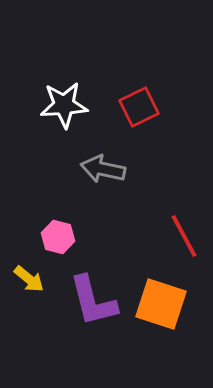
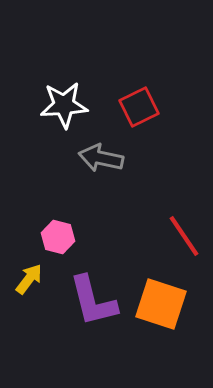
gray arrow: moved 2 px left, 11 px up
red line: rotated 6 degrees counterclockwise
yellow arrow: rotated 92 degrees counterclockwise
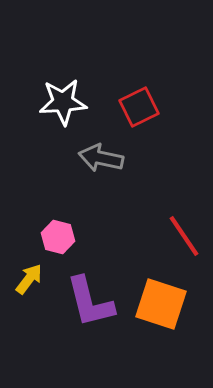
white star: moved 1 px left, 3 px up
purple L-shape: moved 3 px left, 1 px down
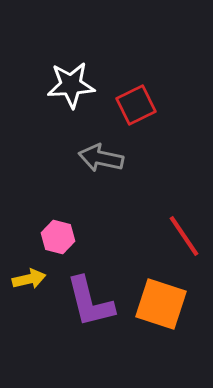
white star: moved 8 px right, 17 px up
red square: moved 3 px left, 2 px up
yellow arrow: rotated 40 degrees clockwise
